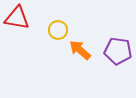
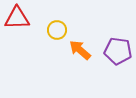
red triangle: rotated 12 degrees counterclockwise
yellow circle: moved 1 px left
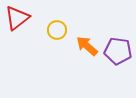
red triangle: rotated 36 degrees counterclockwise
orange arrow: moved 7 px right, 4 px up
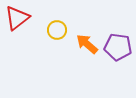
orange arrow: moved 2 px up
purple pentagon: moved 4 px up
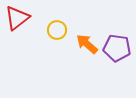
purple pentagon: moved 1 px left, 1 px down
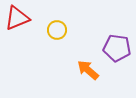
red triangle: rotated 16 degrees clockwise
orange arrow: moved 1 px right, 26 px down
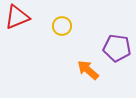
red triangle: moved 1 px up
yellow circle: moved 5 px right, 4 px up
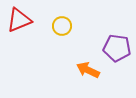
red triangle: moved 2 px right, 3 px down
orange arrow: rotated 15 degrees counterclockwise
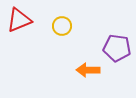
orange arrow: rotated 25 degrees counterclockwise
